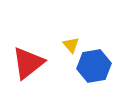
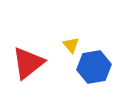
blue hexagon: moved 1 px down
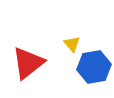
yellow triangle: moved 1 px right, 1 px up
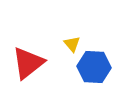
blue hexagon: rotated 12 degrees clockwise
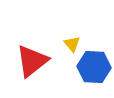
red triangle: moved 4 px right, 2 px up
